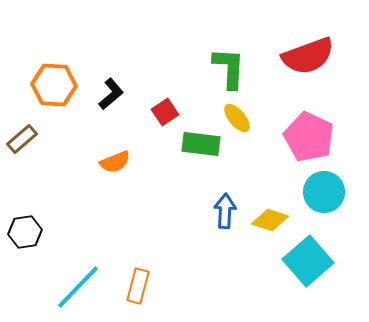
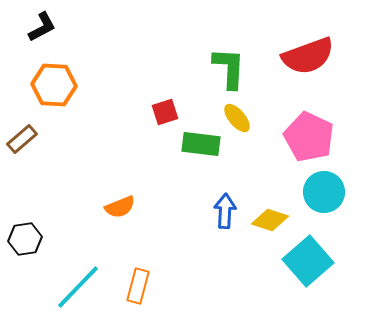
black L-shape: moved 69 px left, 67 px up; rotated 12 degrees clockwise
red square: rotated 16 degrees clockwise
orange semicircle: moved 5 px right, 45 px down
black hexagon: moved 7 px down
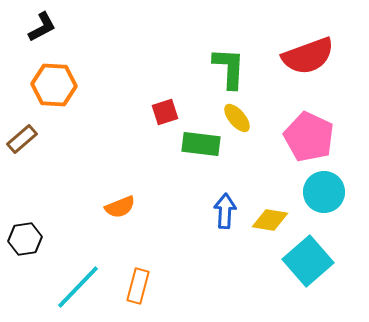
yellow diamond: rotated 9 degrees counterclockwise
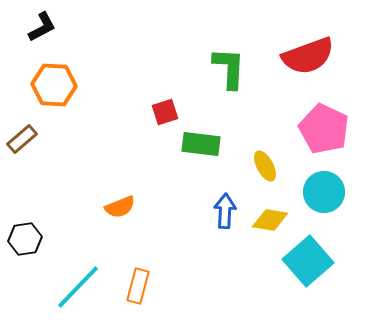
yellow ellipse: moved 28 px right, 48 px down; rotated 12 degrees clockwise
pink pentagon: moved 15 px right, 8 px up
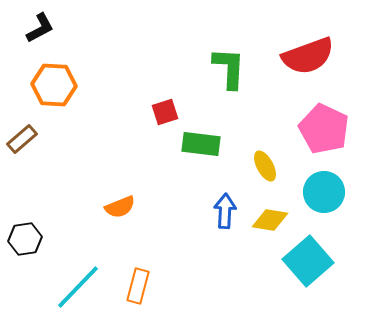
black L-shape: moved 2 px left, 1 px down
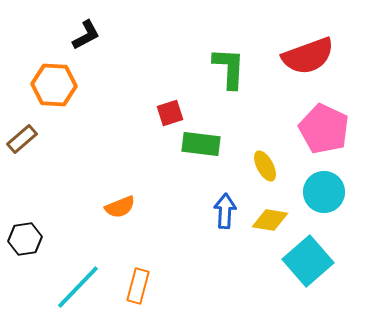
black L-shape: moved 46 px right, 7 px down
red square: moved 5 px right, 1 px down
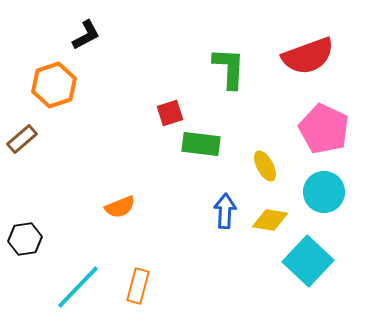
orange hexagon: rotated 21 degrees counterclockwise
cyan square: rotated 6 degrees counterclockwise
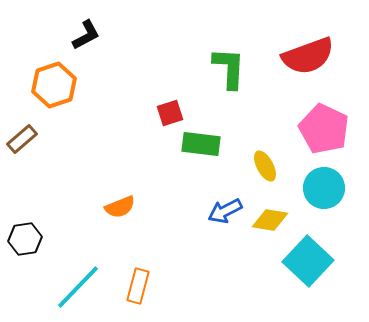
cyan circle: moved 4 px up
blue arrow: rotated 120 degrees counterclockwise
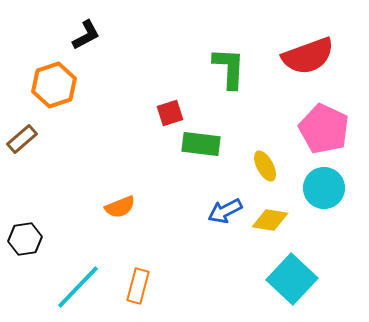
cyan square: moved 16 px left, 18 px down
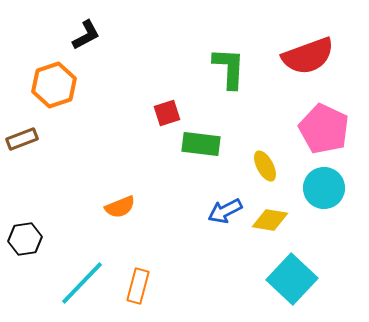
red square: moved 3 px left
brown rectangle: rotated 20 degrees clockwise
cyan line: moved 4 px right, 4 px up
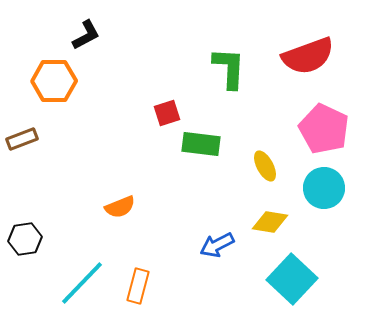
orange hexagon: moved 4 px up; rotated 18 degrees clockwise
blue arrow: moved 8 px left, 34 px down
yellow diamond: moved 2 px down
